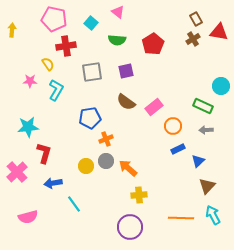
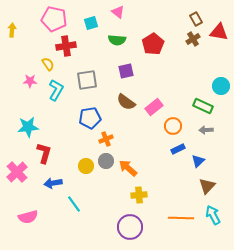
cyan square: rotated 32 degrees clockwise
gray square: moved 5 px left, 8 px down
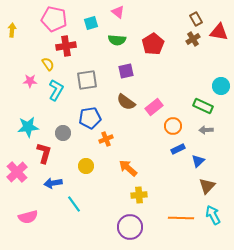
gray circle: moved 43 px left, 28 px up
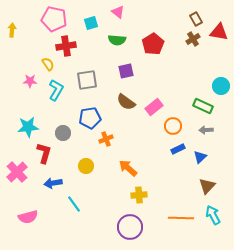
blue triangle: moved 2 px right, 4 px up
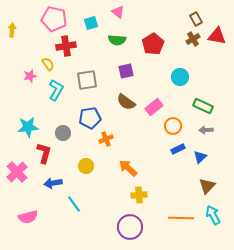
red triangle: moved 2 px left, 4 px down
pink star: moved 5 px up; rotated 16 degrees counterclockwise
cyan circle: moved 41 px left, 9 px up
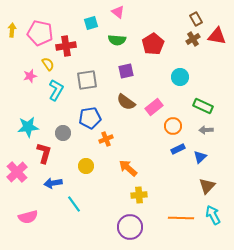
pink pentagon: moved 14 px left, 14 px down
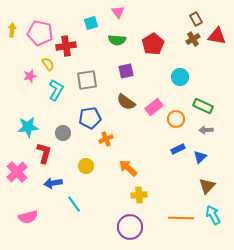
pink triangle: rotated 16 degrees clockwise
orange circle: moved 3 px right, 7 px up
